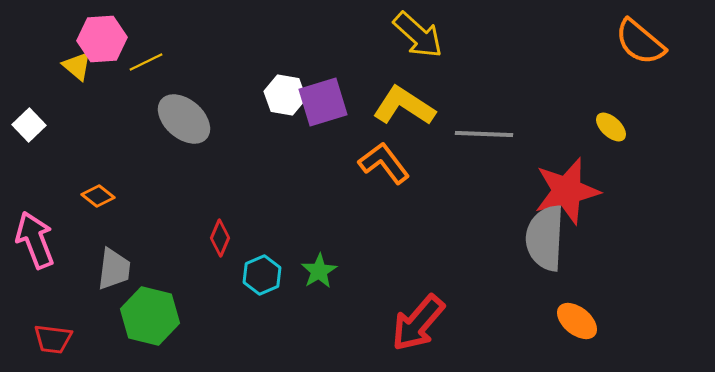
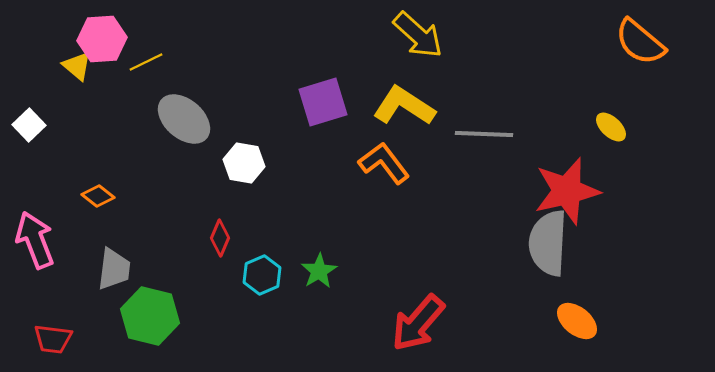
white hexagon: moved 41 px left, 68 px down
gray semicircle: moved 3 px right, 5 px down
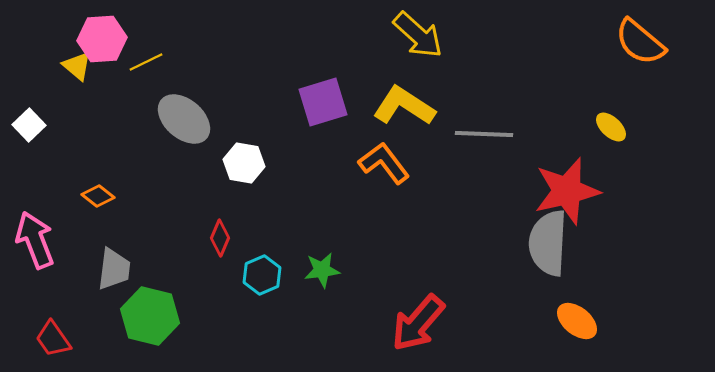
green star: moved 3 px right, 1 px up; rotated 24 degrees clockwise
red trapezoid: rotated 48 degrees clockwise
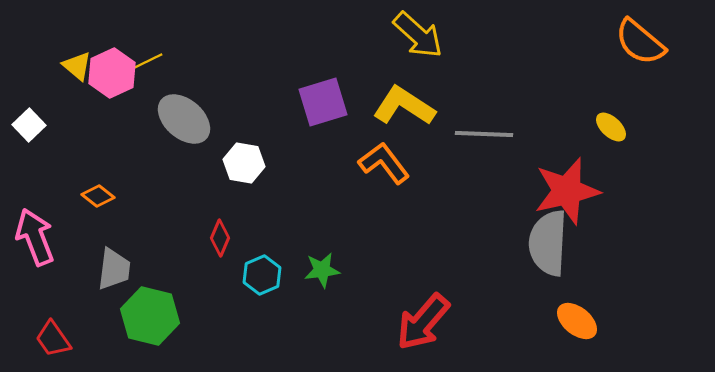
pink hexagon: moved 10 px right, 34 px down; rotated 21 degrees counterclockwise
pink arrow: moved 3 px up
red arrow: moved 5 px right, 1 px up
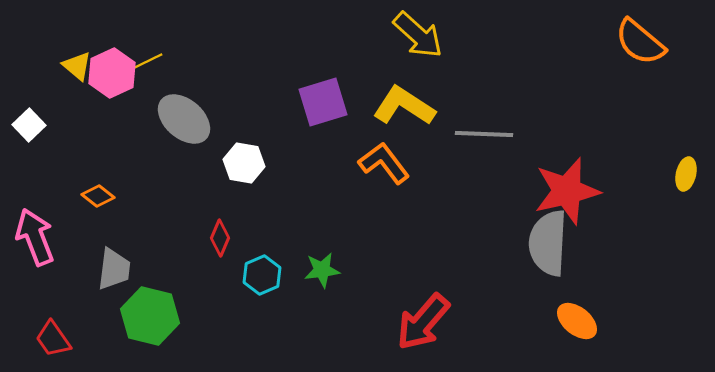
yellow ellipse: moved 75 px right, 47 px down; rotated 60 degrees clockwise
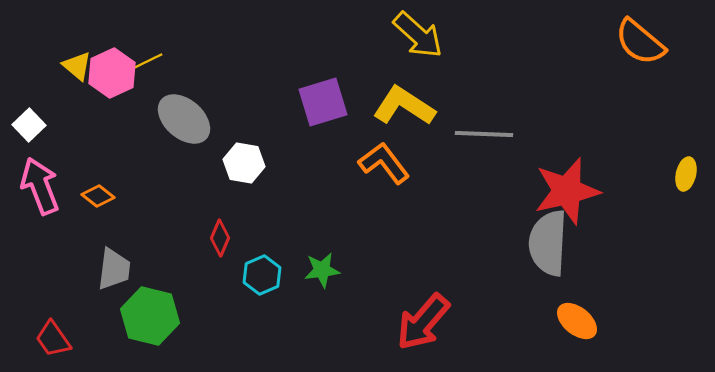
pink arrow: moved 5 px right, 51 px up
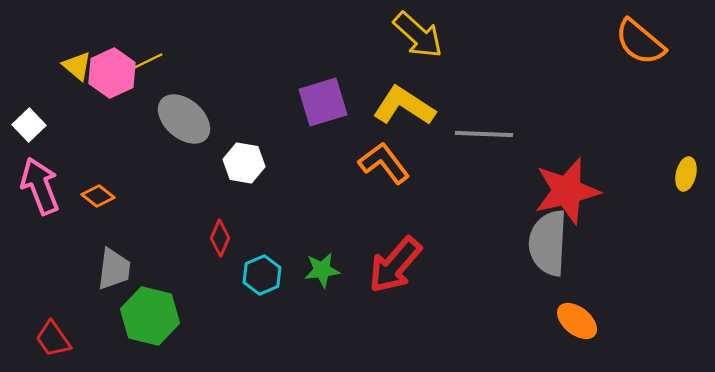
red arrow: moved 28 px left, 57 px up
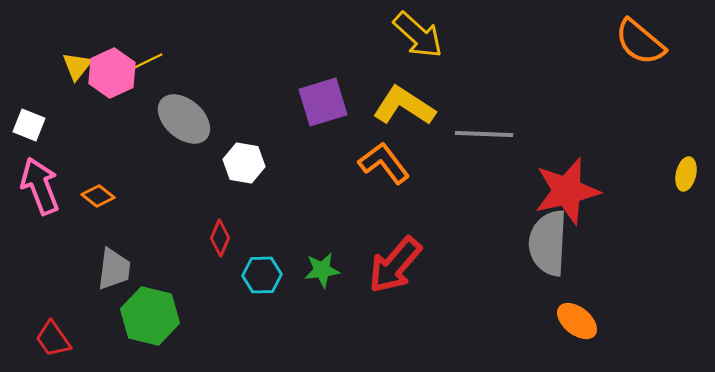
yellow triangle: rotated 28 degrees clockwise
white square: rotated 24 degrees counterclockwise
cyan hexagon: rotated 21 degrees clockwise
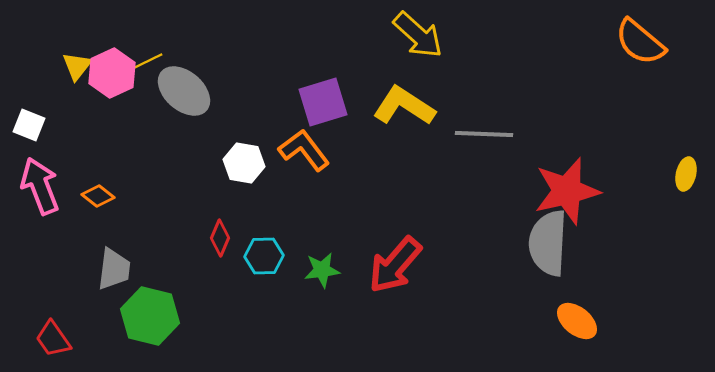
gray ellipse: moved 28 px up
orange L-shape: moved 80 px left, 13 px up
cyan hexagon: moved 2 px right, 19 px up
